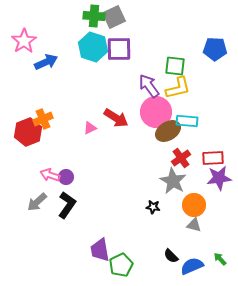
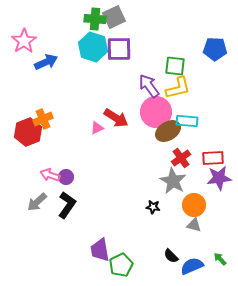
green cross: moved 1 px right, 3 px down
pink triangle: moved 7 px right
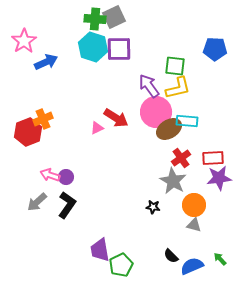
brown ellipse: moved 1 px right, 2 px up
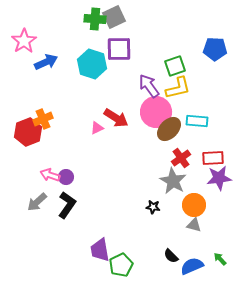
cyan hexagon: moved 1 px left, 17 px down
green square: rotated 25 degrees counterclockwise
cyan rectangle: moved 10 px right
brown ellipse: rotated 15 degrees counterclockwise
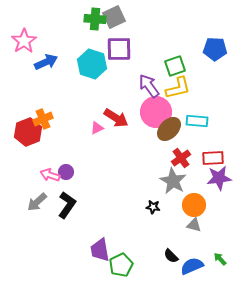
purple circle: moved 5 px up
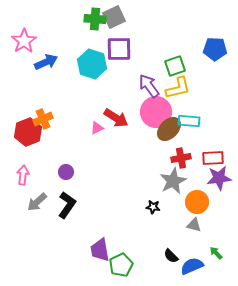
cyan rectangle: moved 8 px left
red cross: rotated 24 degrees clockwise
pink arrow: moved 27 px left; rotated 78 degrees clockwise
gray star: rotated 16 degrees clockwise
orange circle: moved 3 px right, 3 px up
green arrow: moved 4 px left, 6 px up
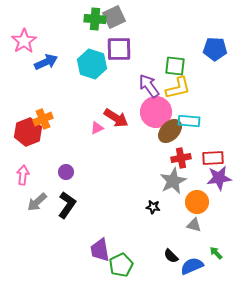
green square: rotated 25 degrees clockwise
brown ellipse: moved 1 px right, 2 px down
